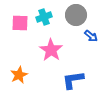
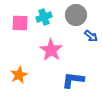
blue L-shape: rotated 15 degrees clockwise
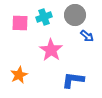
gray circle: moved 1 px left
blue arrow: moved 4 px left
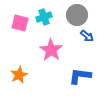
gray circle: moved 2 px right
pink square: rotated 12 degrees clockwise
blue L-shape: moved 7 px right, 4 px up
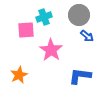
gray circle: moved 2 px right
pink square: moved 6 px right, 7 px down; rotated 18 degrees counterclockwise
